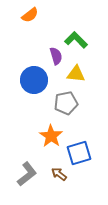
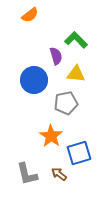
gray L-shape: rotated 115 degrees clockwise
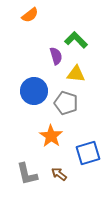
blue circle: moved 11 px down
gray pentagon: rotated 30 degrees clockwise
blue square: moved 9 px right
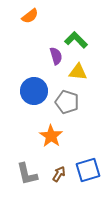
orange semicircle: moved 1 px down
yellow triangle: moved 2 px right, 2 px up
gray pentagon: moved 1 px right, 1 px up
blue square: moved 17 px down
brown arrow: rotated 84 degrees clockwise
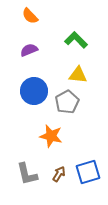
orange semicircle: rotated 84 degrees clockwise
purple semicircle: moved 27 px left, 6 px up; rotated 96 degrees counterclockwise
yellow triangle: moved 3 px down
gray pentagon: rotated 25 degrees clockwise
orange star: rotated 20 degrees counterclockwise
blue square: moved 2 px down
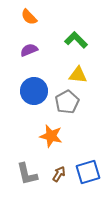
orange semicircle: moved 1 px left, 1 px down
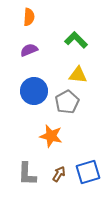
orange semicircle: rotated 132 degrees counterclockwise
gray L-shape: rotated 15 degrees clockwise
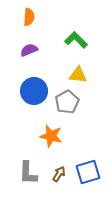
gray L-shape: moved 1 px right, 1 px up
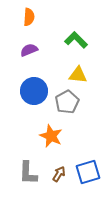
orange star: rotated 10 degrees clockwise
